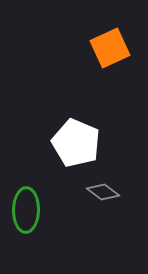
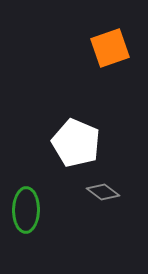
orange square: rotated 6 degrees clockwise
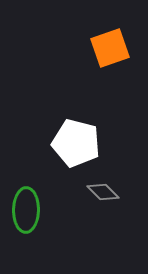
white pentagon: rotated 9 degrees counterclockwise
gray diamond: rotated 8 degrees clockwise
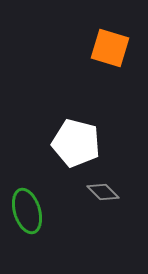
orange square: rotated 36 degrees clockwise
green ellipse: moved 1 px right, 1 px down; rotated 18 degrees counterclockwise
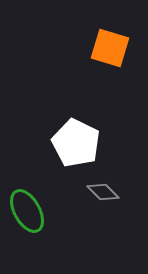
white pentagon: rotated 12 degrees clockwise
green ellipse: rotated 12 degrees counterclockwise
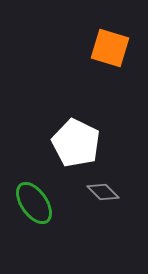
green ellipse: moved 7 px right, 8 px up; rotated 6 degrees counterclockwise
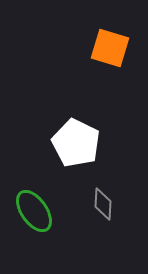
gray diamond: moved 12 px down; rotated 48 degrees clockwise
green ellipse: moved 8 px down
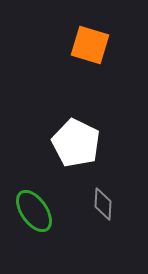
orange square: moved 20 px left, 3 px up
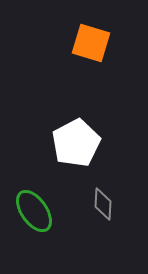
orange square: moved 1 px right, 2 px up
white pentagon: rotated 18 degrees clockwise
